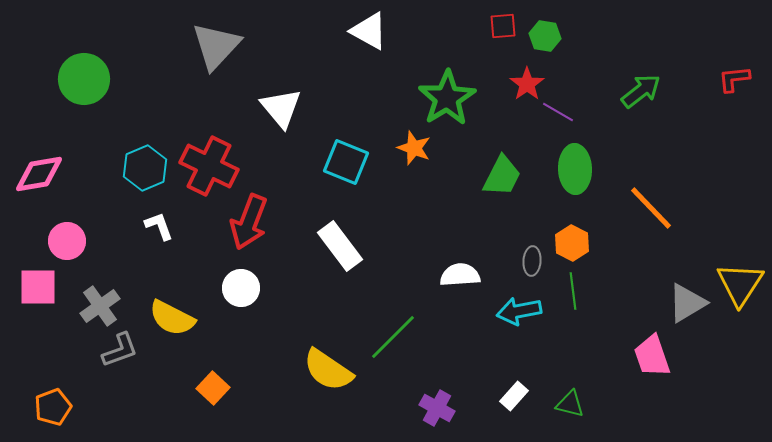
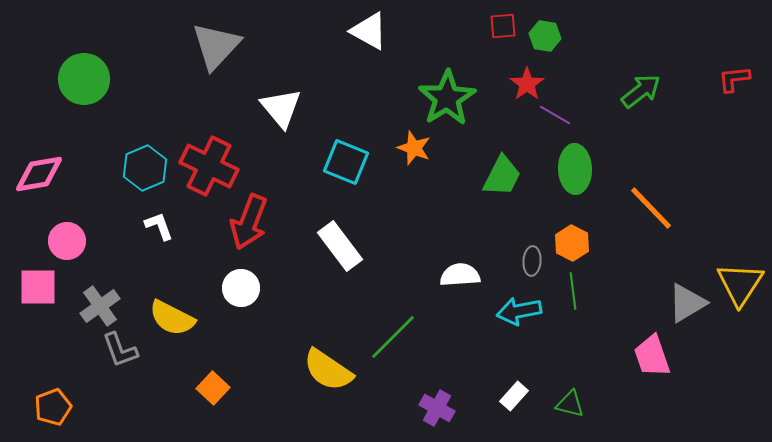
purple line at (558, 112): moved 3 px left, 3 px down
gray L-shape at (120, 350): rotated 90 degrees clockwise
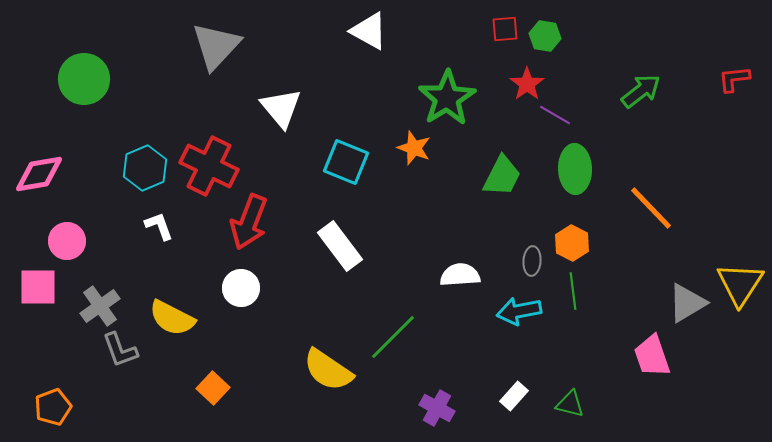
red square at (503, 26): moved 2 px right, 3 px down
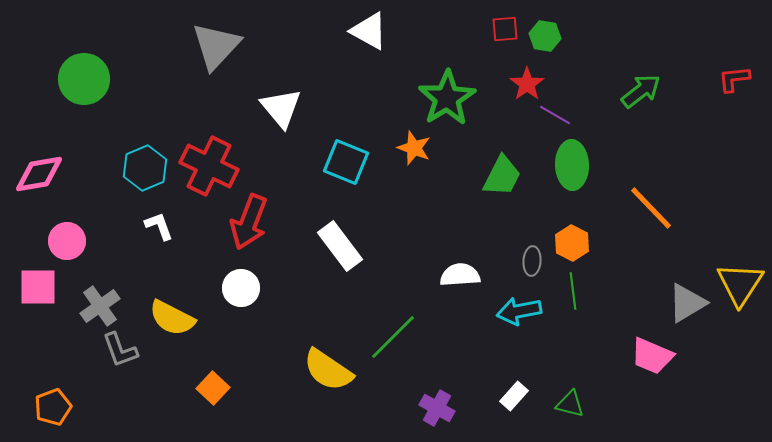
green ellipse at (575, 169): moved 3 px left, 4 px up
pink trapezoid at (652, 356): rotated 48 degrees counterclockwise
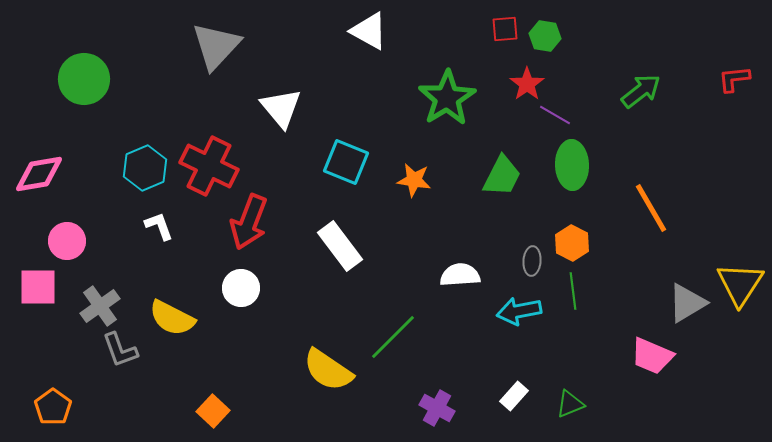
orange star at (414, 148): moved 32 px down; rotated 12 degrees counterclockwise
orange line at (651, 208): rotated 14 degrees clockwise
orange square at (213, 388): moved 23 px down
green triangle at (570, 404): rotated 36 degrees counterclockwise
orange pentagon at (53, 407): rotated 15 degrees counterclockwise
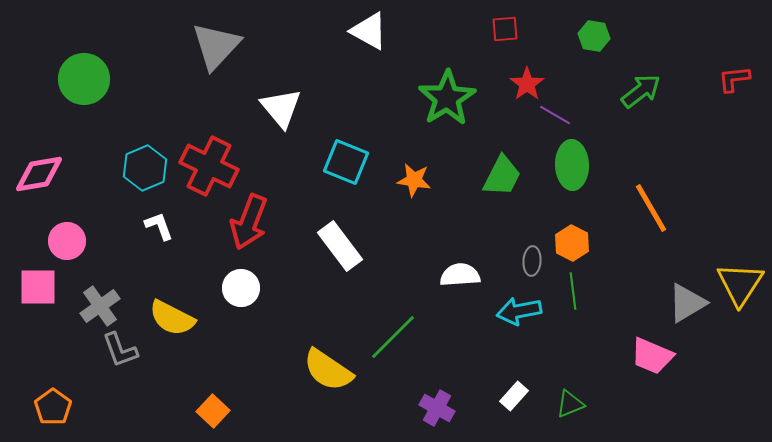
green hexagon at (545, 36): moved 49 px right
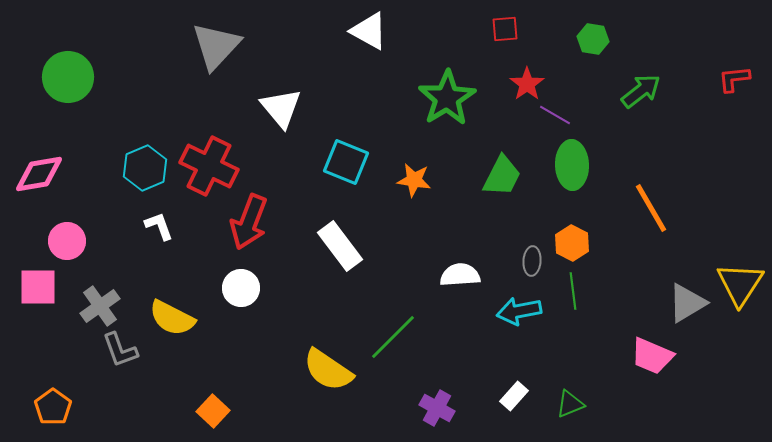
green hexagon at (594, 36): moved 1 px left, 3 px down
green circle at (84, 79): moved 16 px left, 2 px up
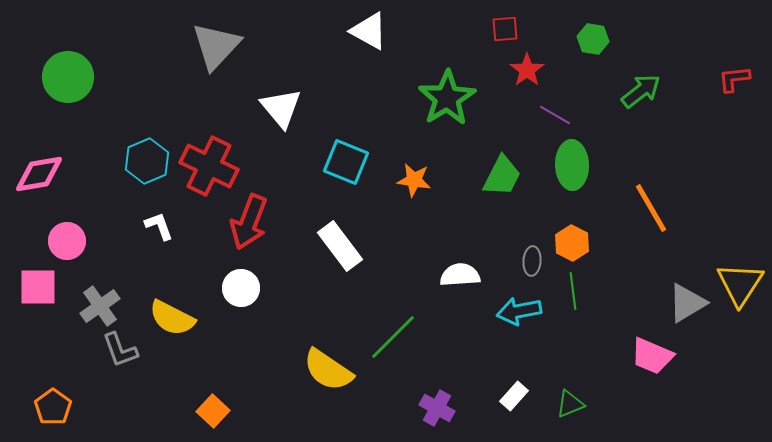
red star at (527, 84): moved 14 px up
cyan hexagon at (145, 168): moved 2 px right, 7 px up
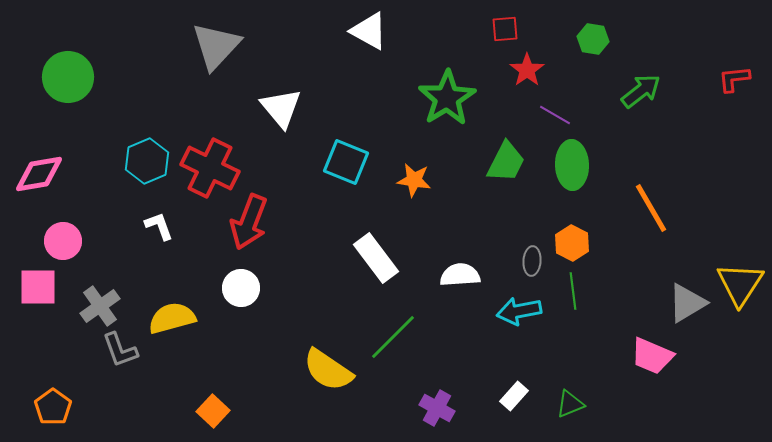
red cross at (209, 166): moved 1 px right, 2 px down
green trapezoid at (502, 176): moved 4 px right, 14 px up
pink circle at (67, 241): moved 4 px left
white rectangle at (340, 246): moved 36 px right, 12 px down
yellow semicircle at (172, 318): rotated 138 degrees clockwise
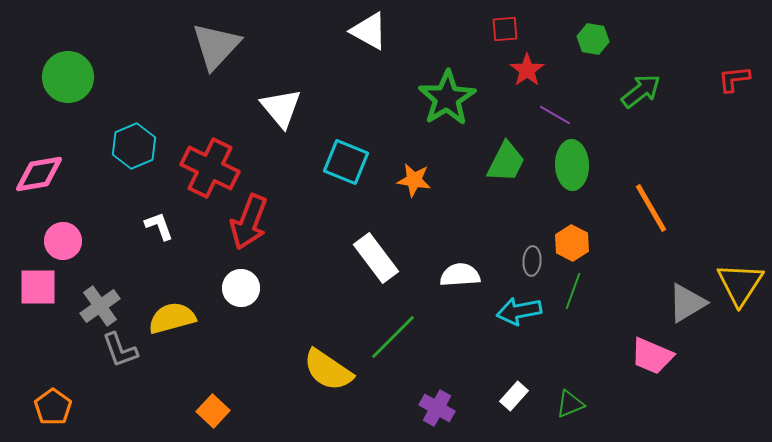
cyan hexagon at (147, 161): moved 13 px left, 15 px up
green line at (573, 291): rotated 27 degrees clockwise
